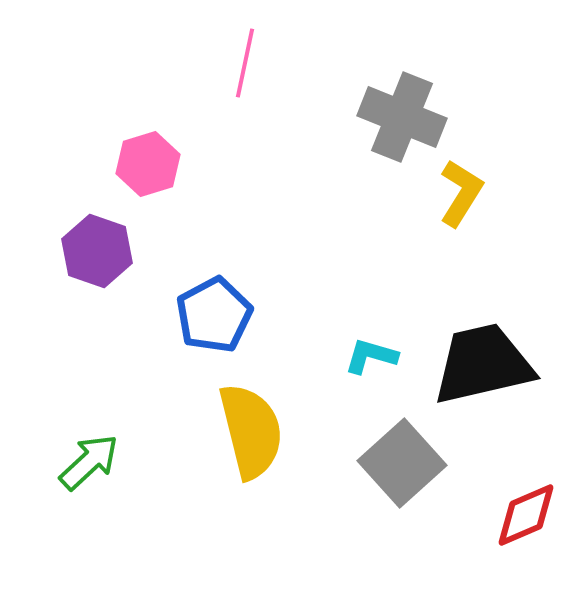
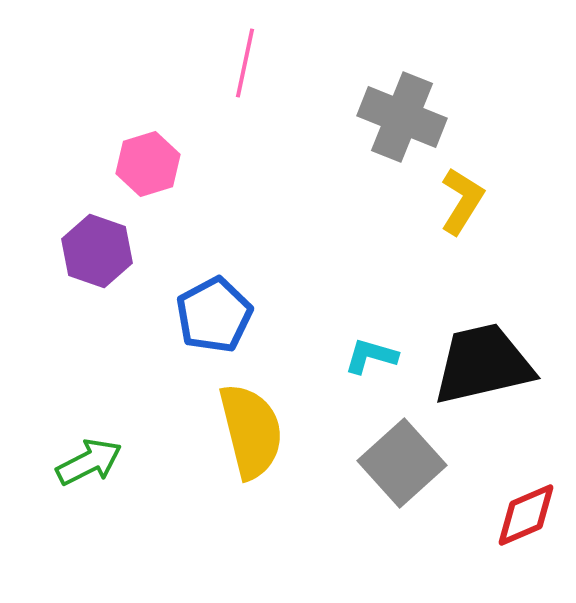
yellow L-shape: moved 1 px right, 8 px down
green arrow: rotated 16 degrees clockwise
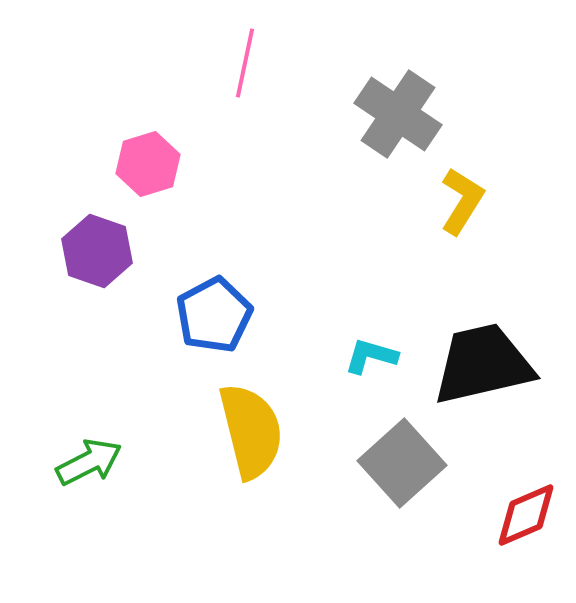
gray cross: moved 4 px left, 3 px up; rotated 12 degrees clockwise
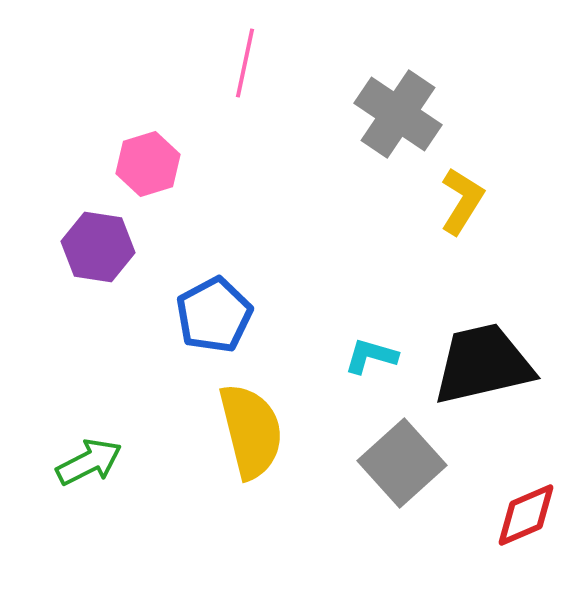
purple hexagon: moved 1 px right, 4 px up; rotated 10 degrees counterclockwise
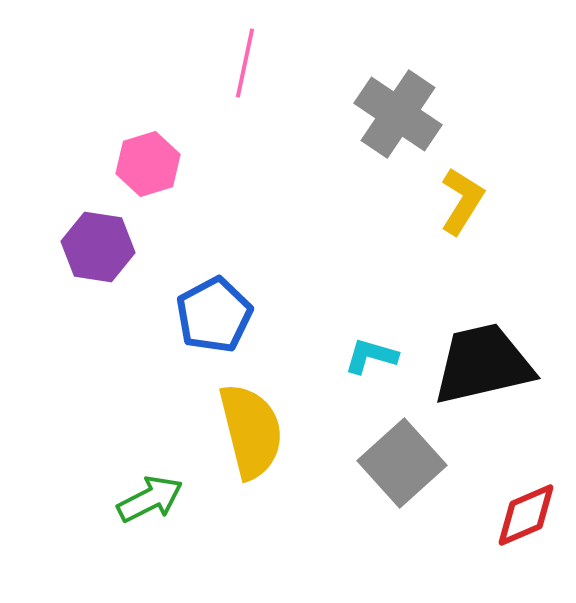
green arrow: moved 61 px right, 37 px down
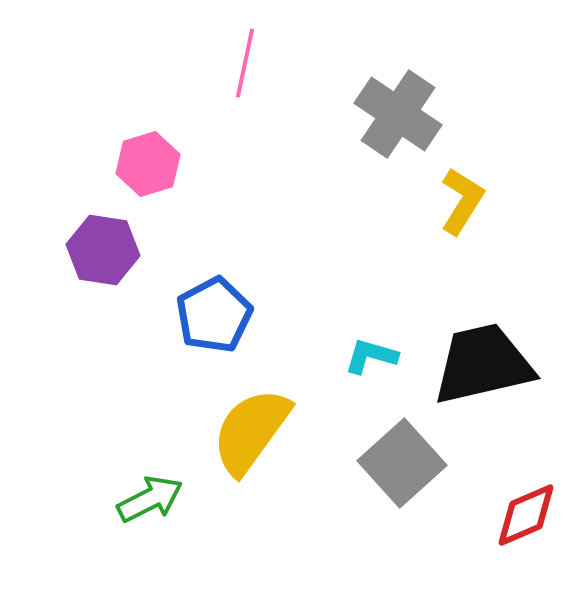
purple hexagon: moved 5 px right, 3 px down
yellow semicircle: rotated 130 degrees counterclockwise
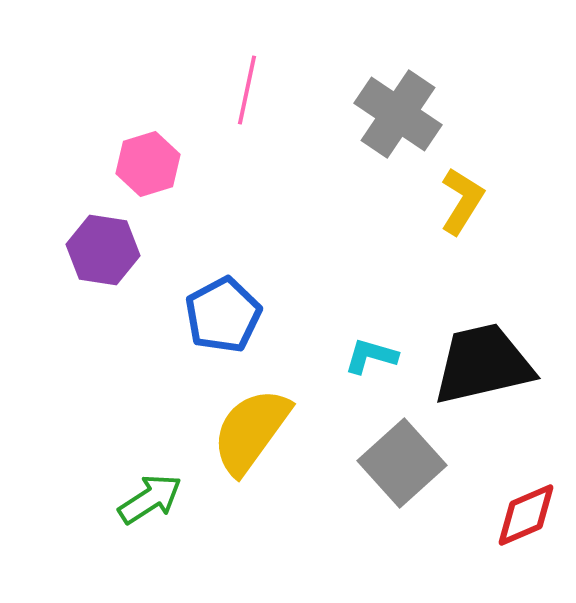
pink line: moved 2 px right, 27 px down
blue pentagon: moved 9 px right
green arrow: rotated 6 degrees counterclockwise
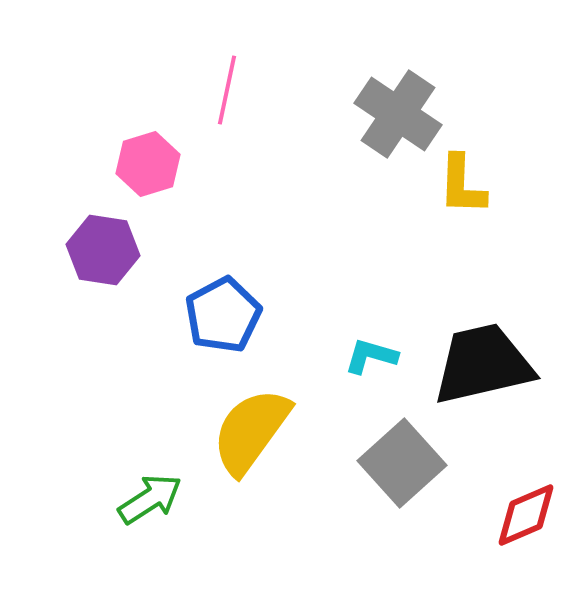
pink line: moved 20 px left
yellow L-shape: moved 16 px up; rotated 150 degrees clockwise
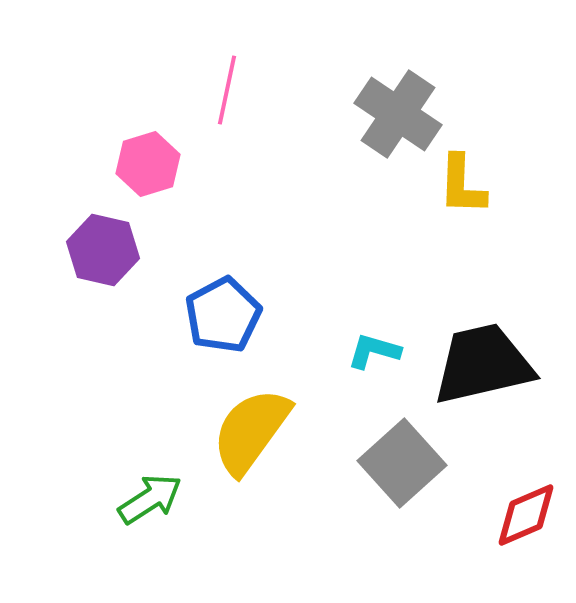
purple hexagon: rotated 4 degrees clockwise
cyan L-shape: moved 3 px right, 5 px up
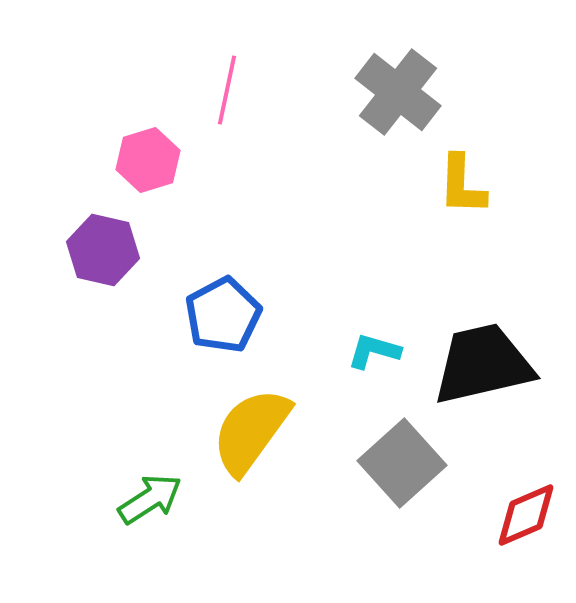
gray cross: moved 22 px up; rotated 4 degrees clockwise
pink hexagon: moved 4 px up
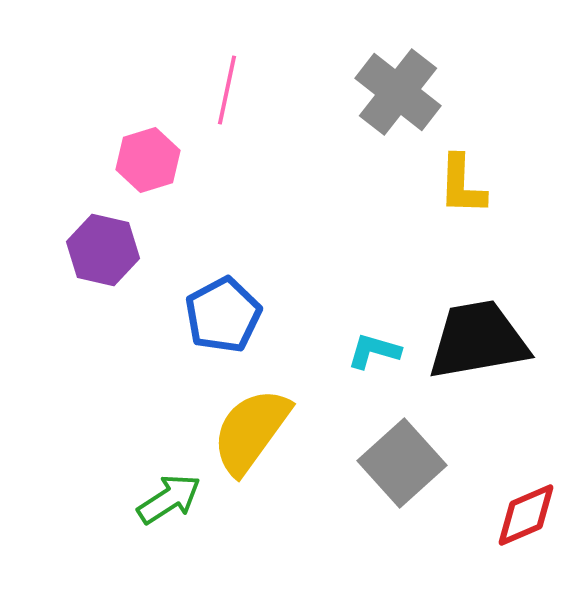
black trapezoid: moved 5 px left, 24 px up; rotated 3 degrees clockwise
green arrow: moved 19 px right
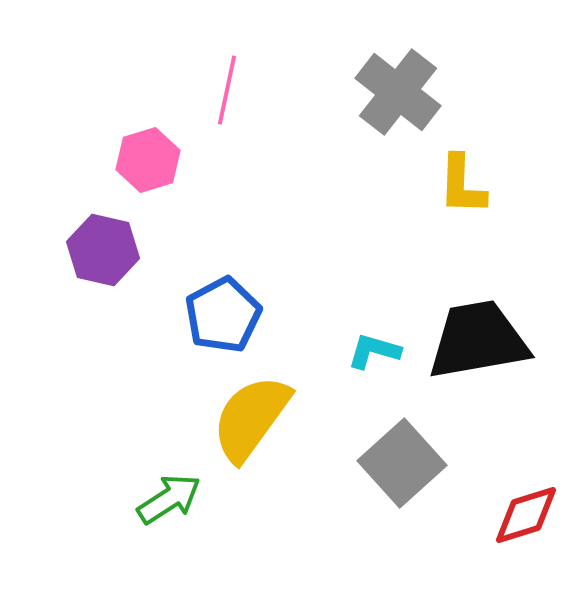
yellow semicircle: moved 13 px up
red diamond: rotated 6 degrees clockwise
